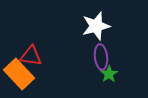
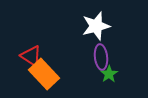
red triangle: rotated 25 degrees clockwise
orange rectangle: moved 25 px right
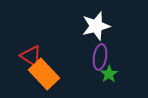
purple ellipse: moved 1 px left; rotated 15 degrees clockwise
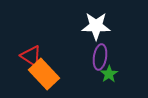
white star: rotated 16 degrees clockwise
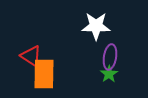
purple ellipse: moved 10 px right
orange rectangle: rotated 44 degrees clockwise
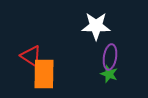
green star: rotated 18 degrees counterclockwise
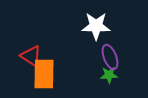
purple ellipse: rotated 30 degrees counterclockwise
green star: moved 1 px down; rotated 24 degrees counterclockwise
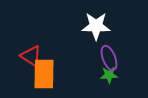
purple ellipse: moved 1 px left, 1 px down
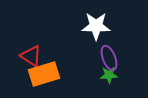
orange rectangle: rotated 72 degrees clockwise
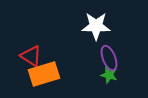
green star: rotated 18 degrees clockwise
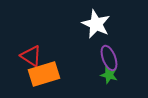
white star: moved 2 px up; rotated 24 degrees clockwise
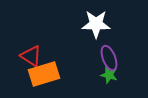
white star: rotated 24 degrees counterclockwise
